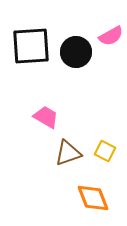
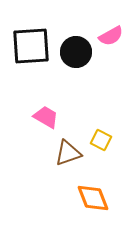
yellow square: moved 4 px left, 11 px up
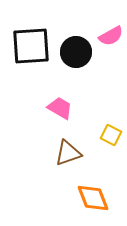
pink trapezoid: moved 14 px right, 9 px up
yellow square: moved 10 px right, 5 px up
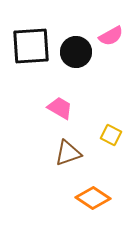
orange diamond: rotated 36 degrees counterclockwise
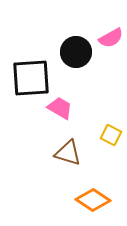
pink semicircle: moved 2 px down
black square: moved 32 px down
brown triangle: rotated 36 degrees clockwise
orange diamond: moved 2 px down
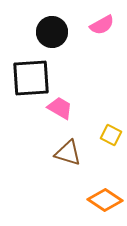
pink semicircle: moved 9 px left, 13 px up
black circle: moved 24 px left, 20 px up
orange diamond: moved 12 px right
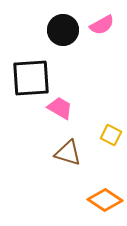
black circle: moved 11 px right, 2 px up
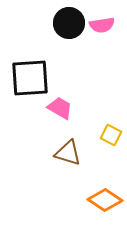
pink semicircle: rotated 20 degrees clockwise
black circle: moved 6 px right, 7 px up
black square: moved 1 px left
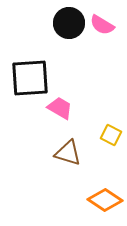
pink semicircle: rotated 40 degrees clockwise
